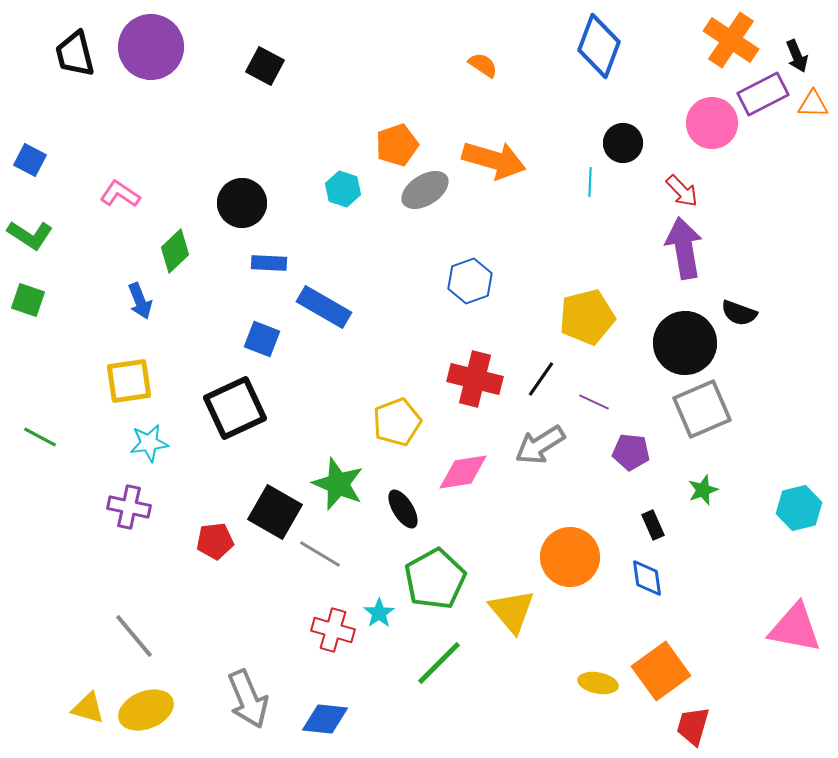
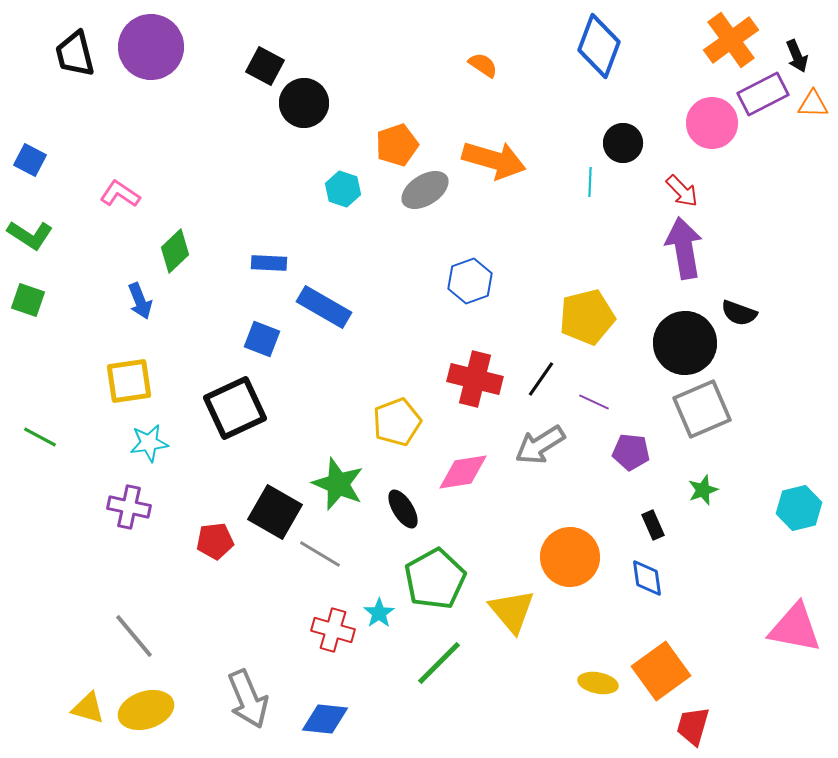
orange cross at (731, 40): rotated 20 degrees clockwise
black circle at (242, 203): moved 62 px right, 100 px up
yellow ellipse at (146, 710): rotated 4 degrees clockwise
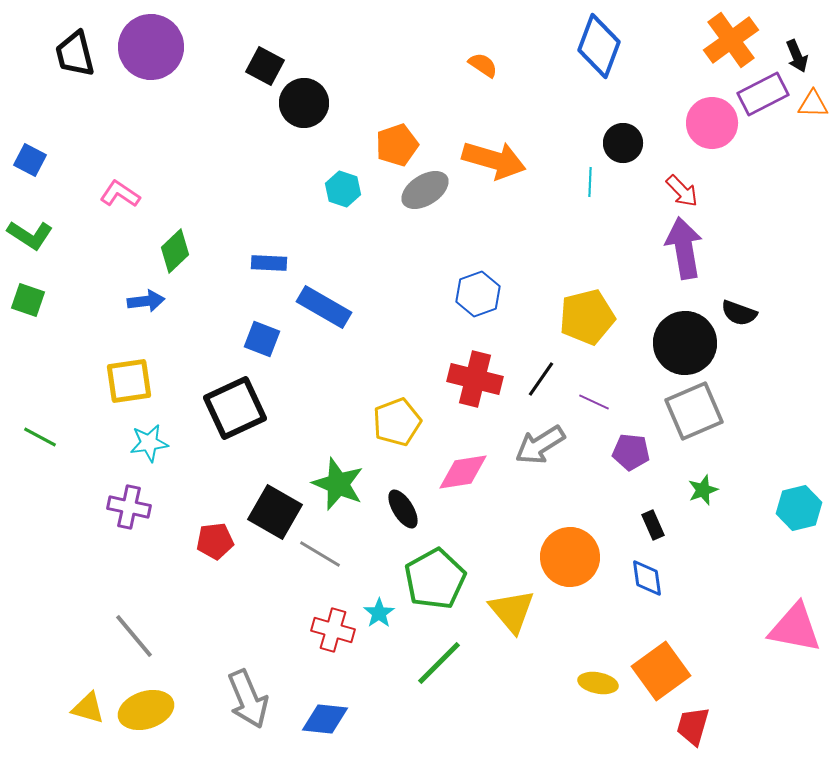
blue hexagon at (470, 281): moved 8 px right, 13 px down
blue arrow at (140, 301): moved 6 px right; rotated 75 degrees counterclockwise
gray square at (702, 409): moved 8 px left, 2 px down
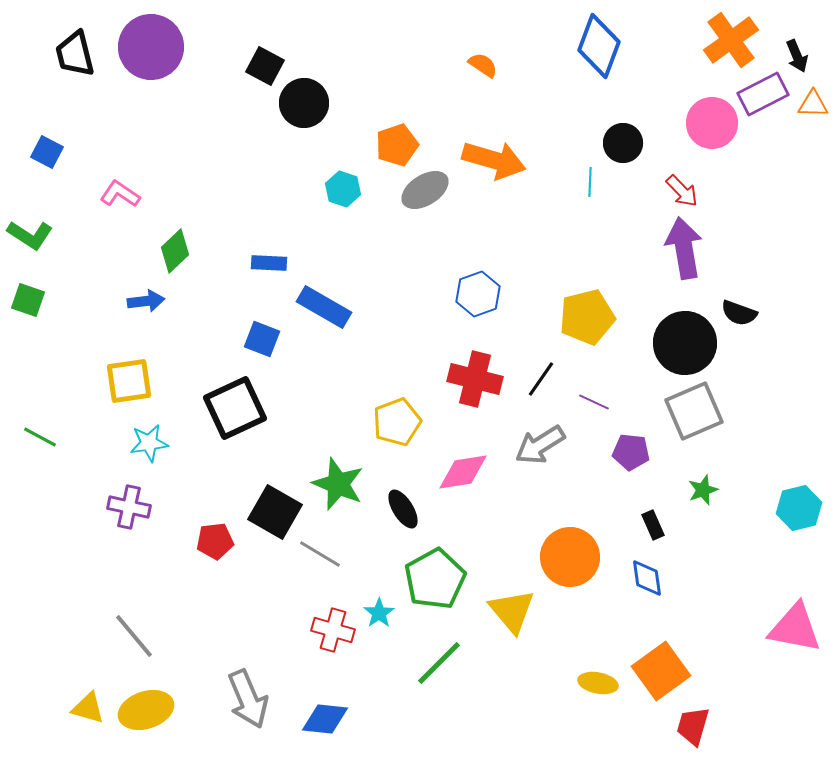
blue square at (30, 160): moved 17 px right, 8 px up
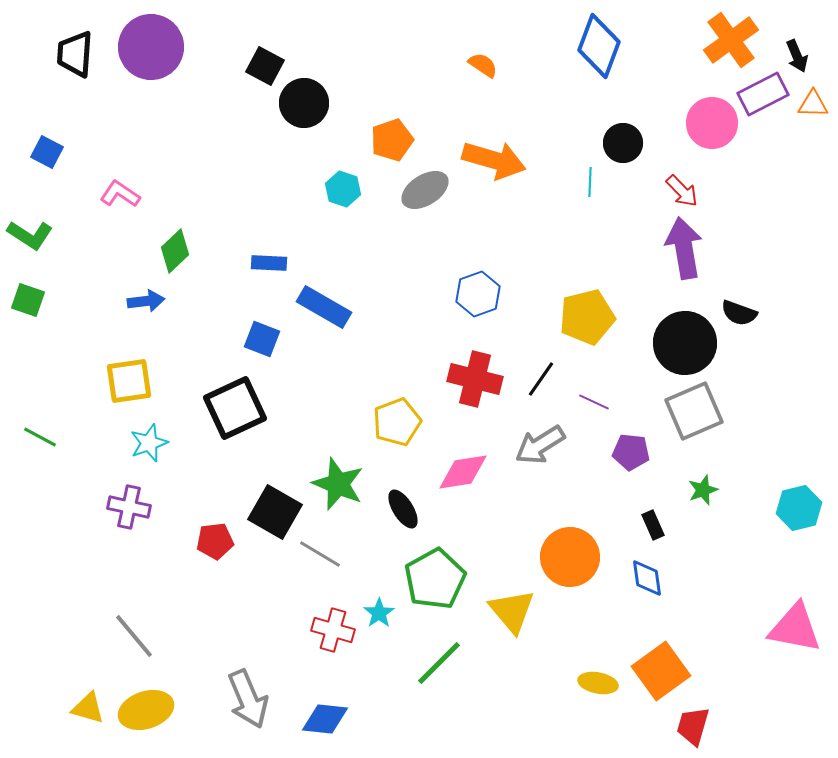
black trapezoid at (75, 54): rotated 18 degrees clockwise
orange pentagon at (397, 145): moved 5 px left, 5 px up
cyan star at (149, 443): rotated 12 degrees counterclockwise
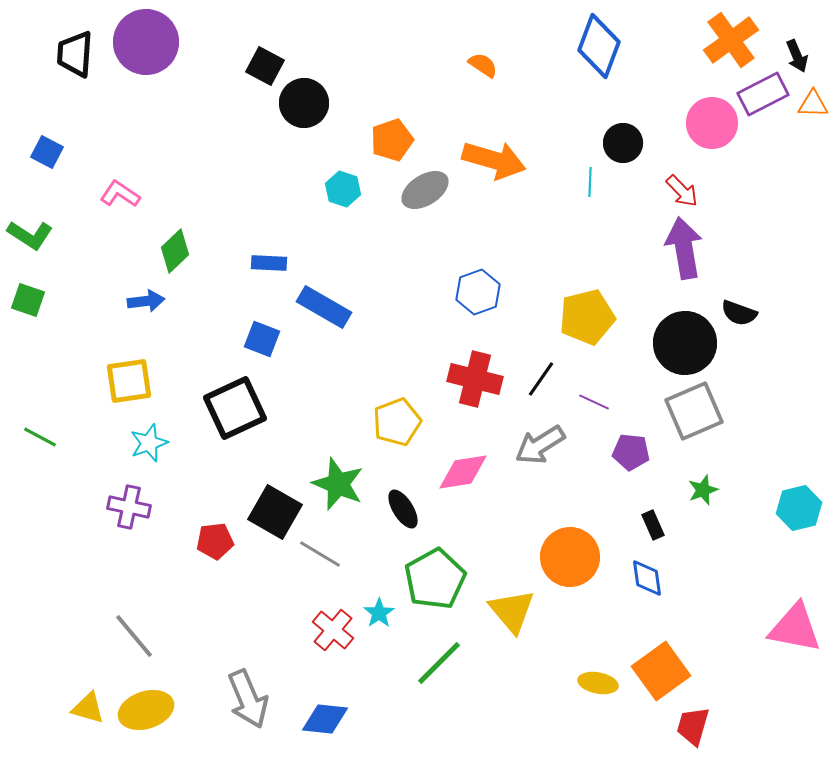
purple circle at (151, 47): moved 5 px left, 5 px up
blue hexagon at (478, 294): moved 2 px up
red cross at (333, 630): rotated 24 degrees clockwise
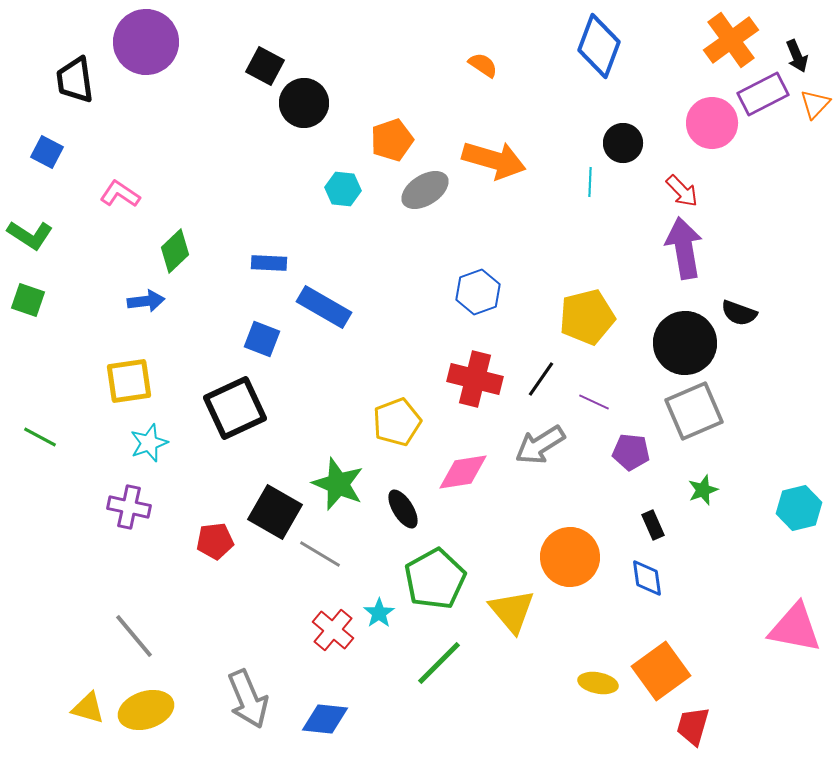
black trapezoid at (75, 54): moved 26 px down; rotated 12 degrees counterclockwise
orange triangle at (813, 104): moved 2 px right; rotated 48 degrees counterclockwise
cyan hexagon at (343, 189): rotated 12 degrees counterclockwise
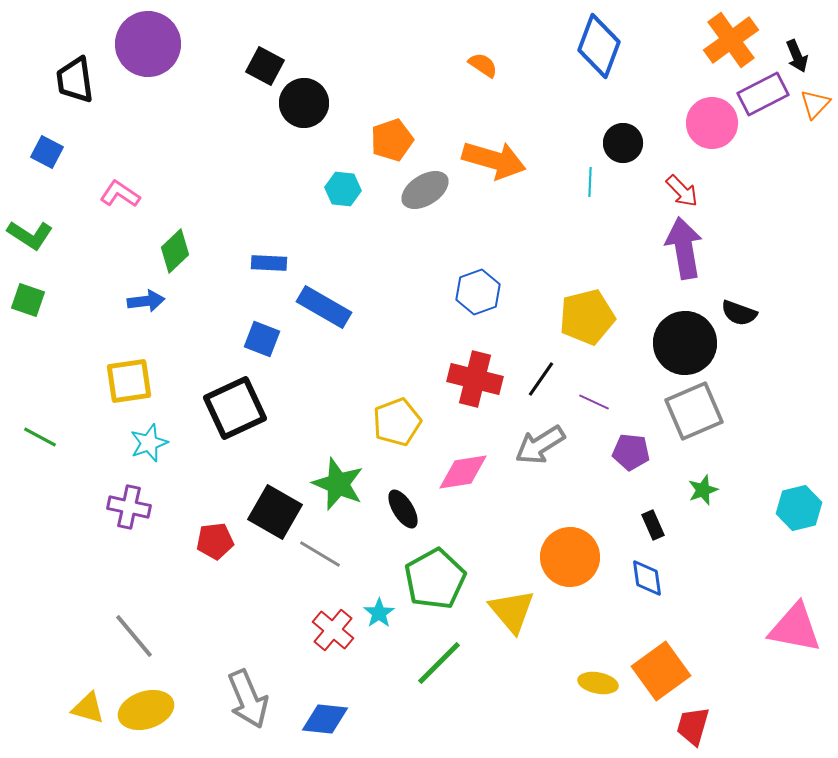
purple circle at (146, 42): moved 2 px right, 2 px down
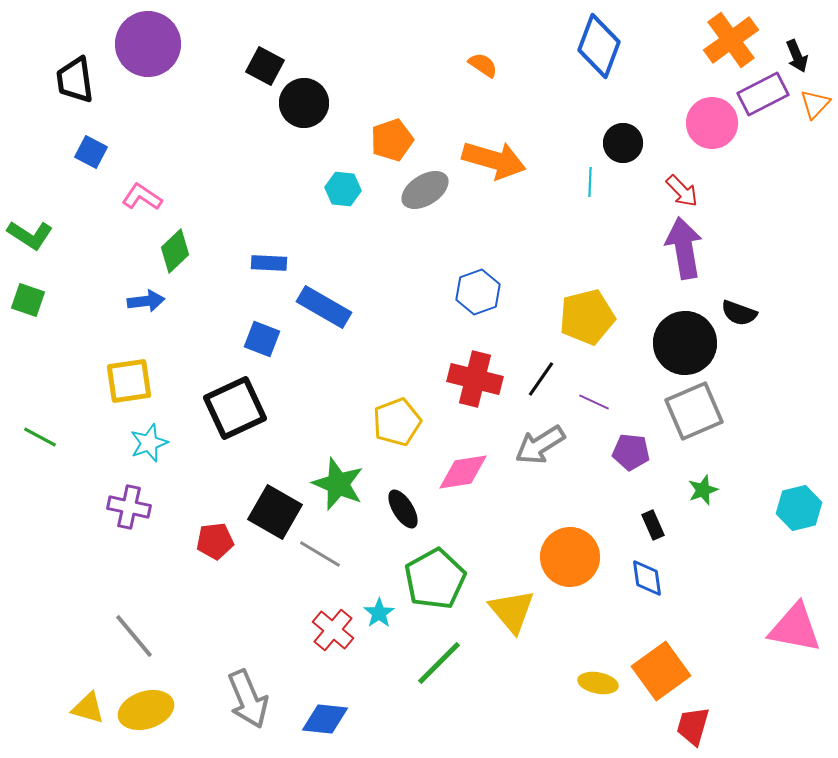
blue square at (47, 152): moved 44 px right
pink L-shape at (120, 194): moved 22 px right, 3 px down
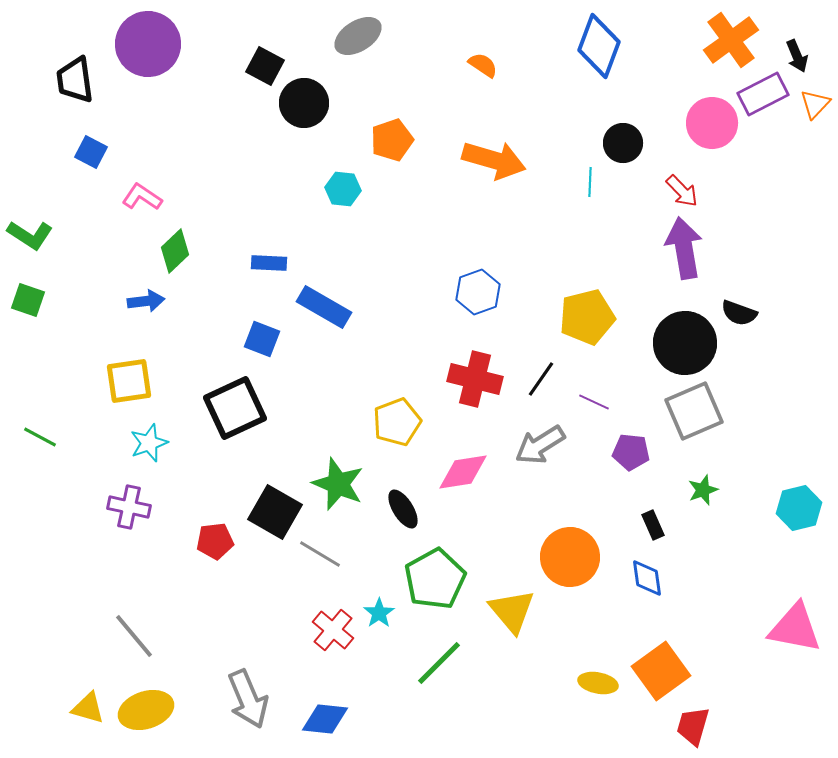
gray ellipse at (425, 190): moved 67 px left, 154 px up
